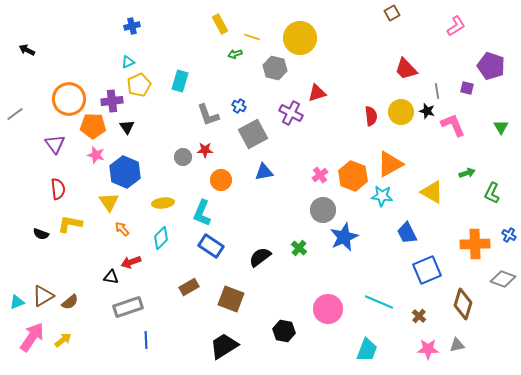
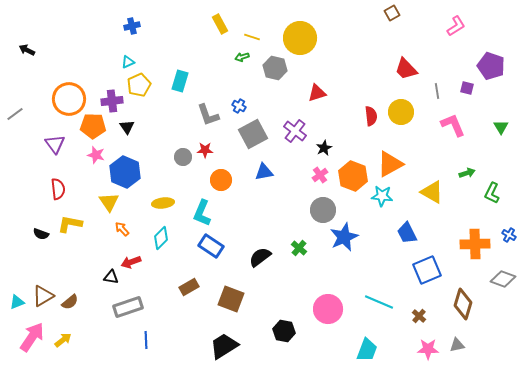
green arrow at (235, 54): moved 7 px right, 3 px down
black star at (427, 111): moved 103 px left, 37 px down; rotated 28 degrees clockwise
purple cross at (291, 113): moved 4 px right, 18 px down; rotated 10 degrees clockwise
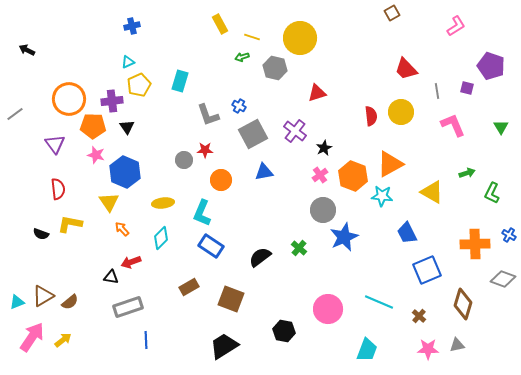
gray circle at (183, 157): moved 1 px right, 3 px down
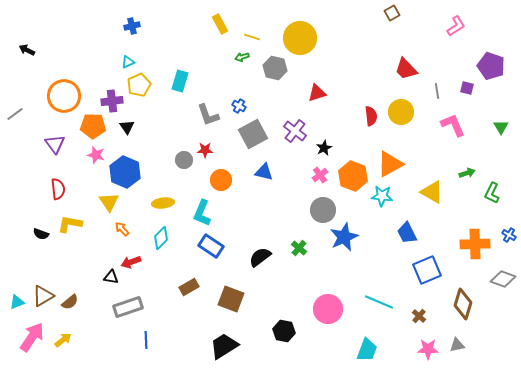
orange circle at (69, 99): moved 5 px left, 3 px up
blue triangle at (264, 172): rotated 24 degrees clockwise
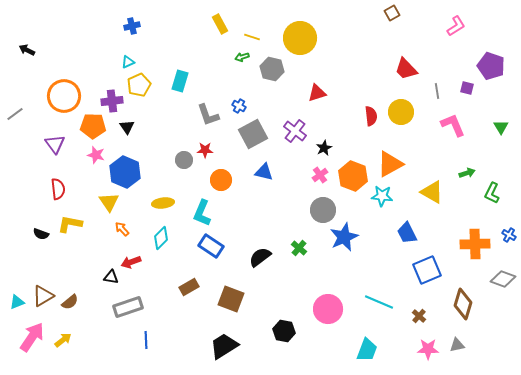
gray hexagon at (275, 68): moved 3 px left, 1 px down
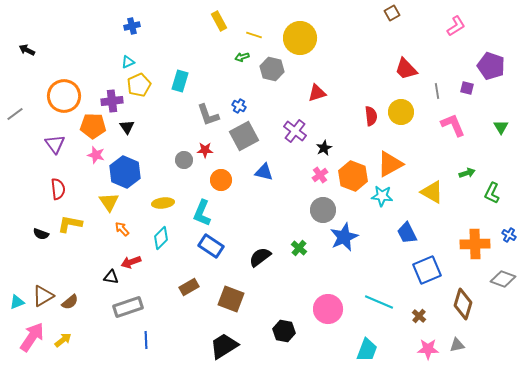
yellow rectangle at (220, 24): moved 1 px left, 3 px up
yellow line at (252, 37): moved 2 px right, 2 px up
gray square at (253, 134): moved 9 px left, 2 px down
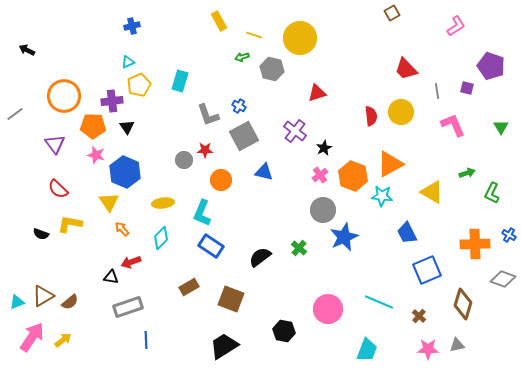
red semicircle at (58, 189): rotated 140 degrees clockwise
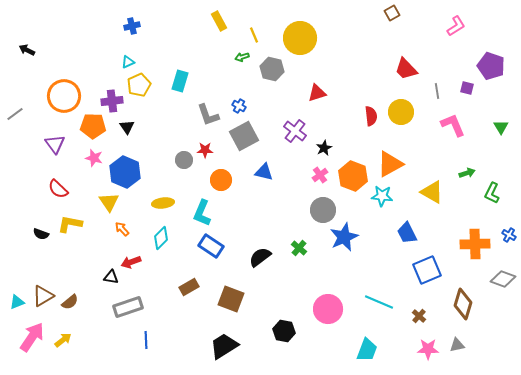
yellow line at (254, 35): rotated 49 degrees clockwise
pink star at (96, 155): moved 2 px left, 3 px down
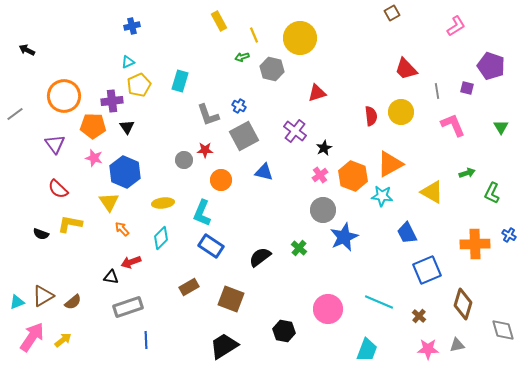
gray diamond at (503, 279): moved 51 px down; rotated 55 degrees clockwise
brown semicircle at (70, 302): moved 3 px right
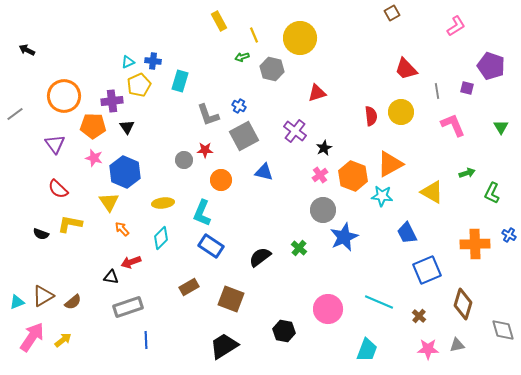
blue cross at (132, 26): moved 21 px right, 35 px down; rotated 21 degrees clockwise
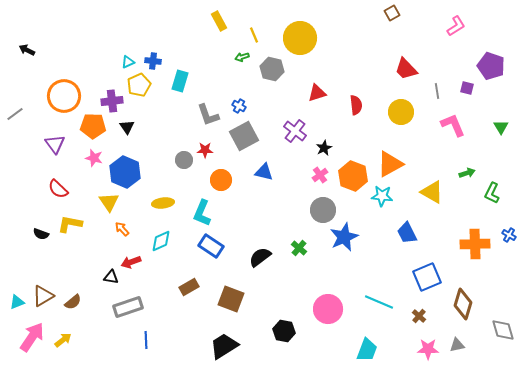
red semicircle at (371, 116): moved 15 px left, 11 px up
cyan diamond at (161, 238): moved 3 px down; rotated 20 degrees clockwise
blue square at (427, 270): moved 7 px down
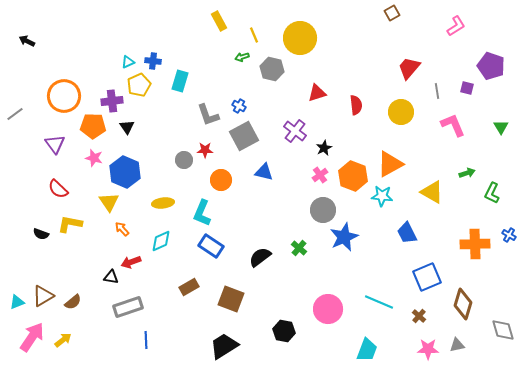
black arrow at (27, 50): moved 9 px up
red trapezoid at (406, 69): moved 3 px right, 1 px up; rotated 85 degrees clockwise
